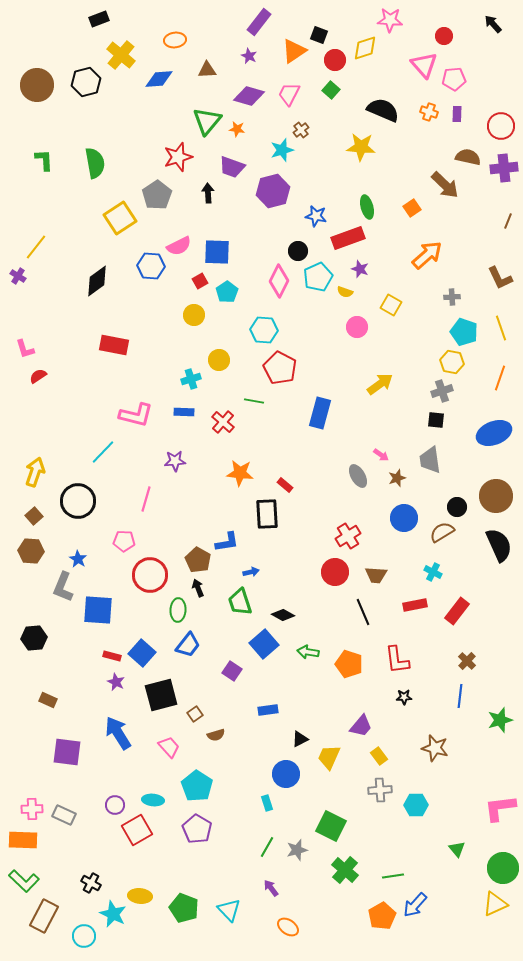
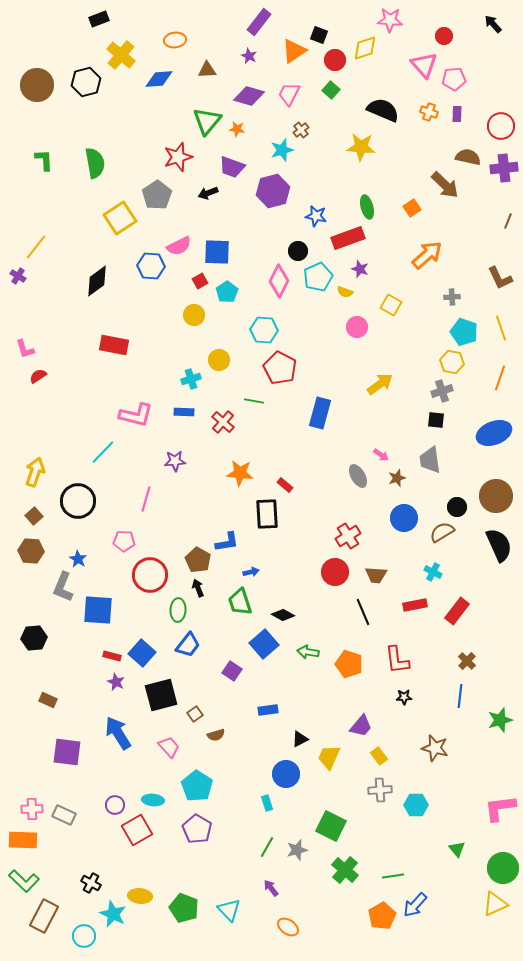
black arrow at (208, 193): rotated 108 degrees counterclockwise
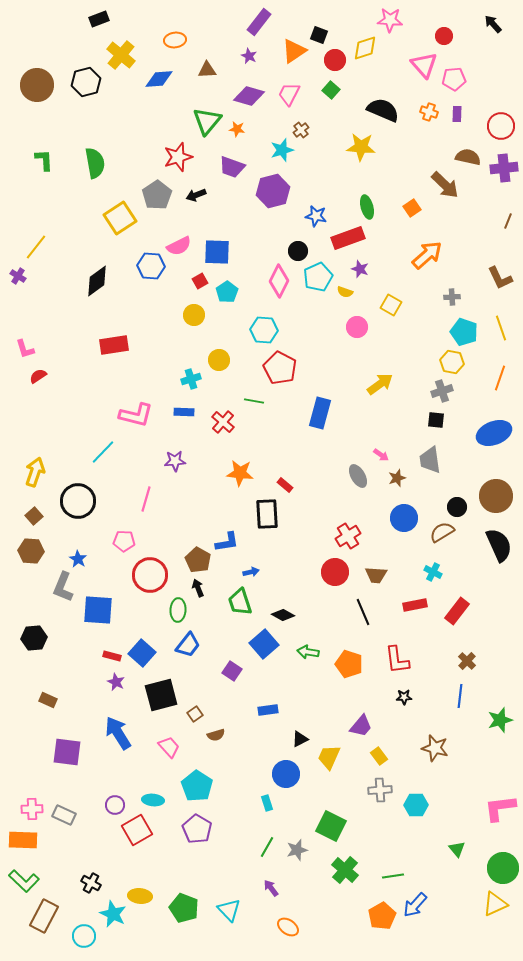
black arrow at (208, 193): moved 12 px left, 2 px down
red rectangle at (114, 345): rotated 20 degrees counterclockwise
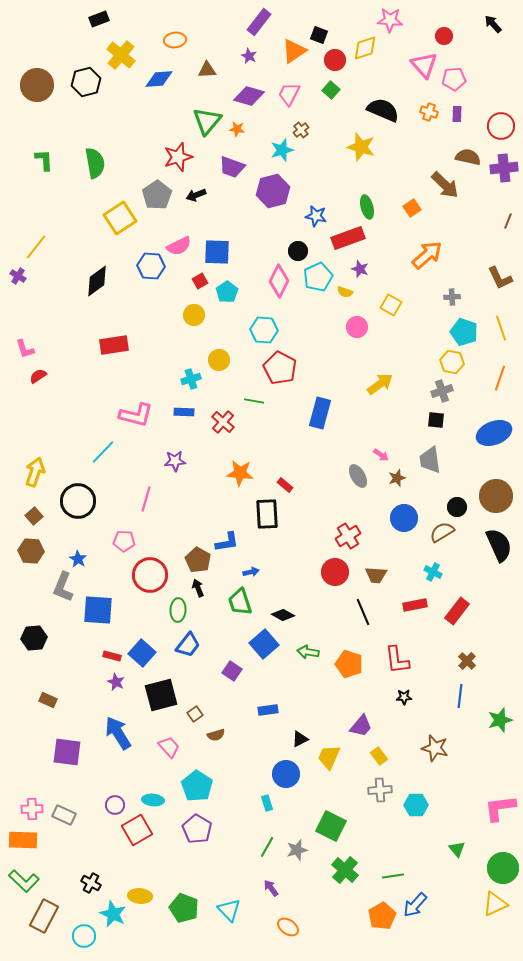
yellow star at (361, 147): rotated 12 degrees clockwise
